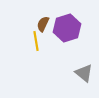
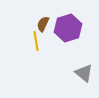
purple hexagon: moved 1 px right
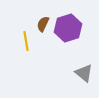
yellow line: moved 10 px left
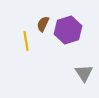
purple hexagon: moved 2 px down
gray triangle: rotated 18 degrees clockwise
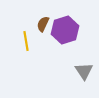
purple hexagon: moved 3 px left
gray triangle: moved 2 px up
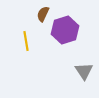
brown semicircle: moved 10 px up
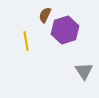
brown semicircle: moved 2 px right, 1 px down
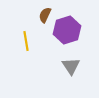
purple hexagon: moved 2 px right
gray triangle: moved 13 px left, 5 px up
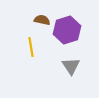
brown semicircle: moved 3 px left, 5 px down; rotated 77 degrees clockwise
yellow line: moved 5 px right, 6 px down
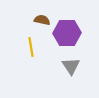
purple hexagon: moved 3 px down; rotated 16 degrees clockwise
